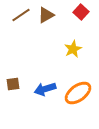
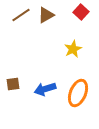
orange ellipse: rotated 32 degrees counterclockwise
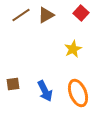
red square: moved 1 px down
blue arrow: moved 2 px down; rotated 100 degrees counterclockwise
orange ellipse: rotated 44 degrees counterclockwise
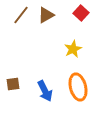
brown line: rotated 18 degrees counterclockwise
orange ellipse: moved 6 px up; rotated 8 degrees clockwise
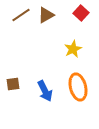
brown line: rotated 18 degrees clockwise
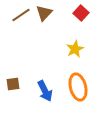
brown triangle: moved 2 px left, 2 px up; rotated 18 degrees counterclockwise
yellow star: moved 2 px right
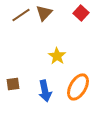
yellow star: moved 18 px left, 7 px down; rotated 12 degrees counterclockwise
orange ellipse: rotated 44 degrees clockwise
blue arrow: rotated 15 degrees clockwise
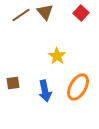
brown triangle: moved 1 px right, 1 px up; rotated 24 degrees counterclockwise
brown square: moved 1 px up
